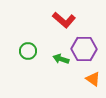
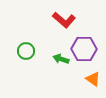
green circle: moved 2 px left
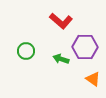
red L-shape: moved 3 px left, 1 px down
purple hexagon: moved 1 px right, 2 px up
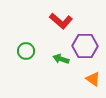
purple hexagon: moved 1 px up
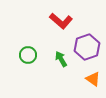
purple hexagon: moved 2 px right, 1 px down; rotated 20 degrees counterclockwise
green circle: moved 2 px right, 4 px down
green arrow: rotated 42 degrees clockwise
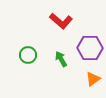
purple hexagon: moved 3 px right, 1 px down; rotated 20 degrees clockwise
orange triangle: rotated 49 degrees clockwise
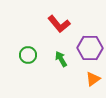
red L-shape: moved 2 px left, 3 px down; rotated 10 degrees clockwise
